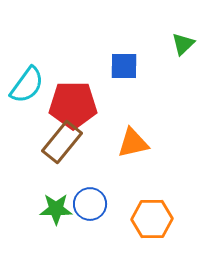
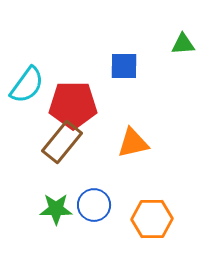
green triangle: rotated 40 degrees clockwise
blue circle: moved 4 px right, 1 px down
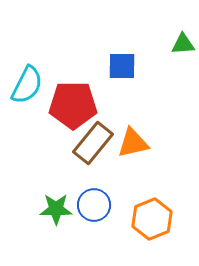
blue square: moved 2 px left
cyan semicircle: rotated 9 degrees counterclockwise
brown rectangle: moved 31 px right, 1 px down
orange hexagon: rotated 21 degrees counterclockwise
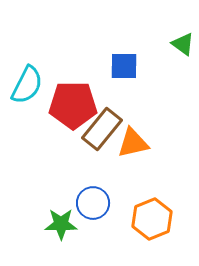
green triangle: rotated 40 degrees clockwise
blue square: moved 2 px right
brown rectangle: moved 9 px right, 14 px up
blue circle: moved 1 px left, 2 px up
green star: moved 5 px right, 15 px down
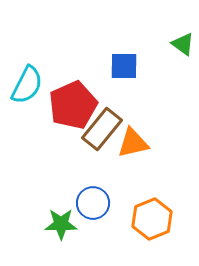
red pentagon: rotated 24 degrees counterclockwise
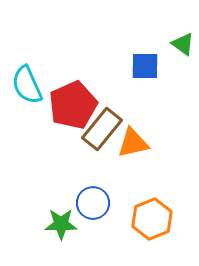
blue square: moved 21 px right
cyan semicircle: rotated 129 degrees clockwise
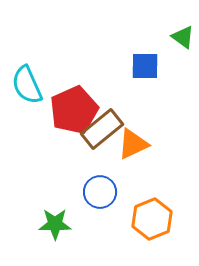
green triangle: moved 7 px up
red pentagon: moved 1 px right, 5 px down
brown rectangle: rotated 12 degrees clockwise
orange triangle: moved 1 px down; rotated 12 degrees counterclockwise
blue circle: moved 7 px right, 11 px up
green star: moved 6 px left
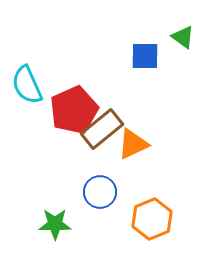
blue square: moved 10 px up
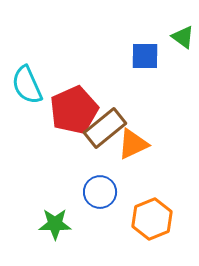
brown rectangle: moved 3 px right, 1 px up
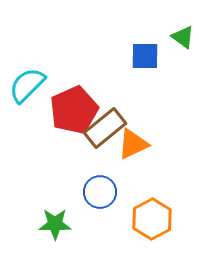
cyan semicircle: rotated 69 degrees clockwise
orange hexagon: rotated 6 degrees counterclockwise
